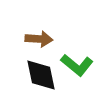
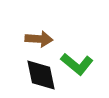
green L-shape: moved 1 px up
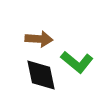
green L-shape: moved 2 px up
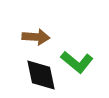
brown arrow: moved 3 px left, 2 px up
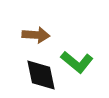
brown arrow: moved 2 px up
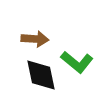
brown arrow: moved 1 px left, 4 px down
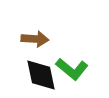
green L-shape: moved 5 px left, 7 px down
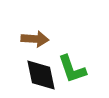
green L-shape: rotated 32 degrees clockwise
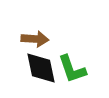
black diamond: moved 7 px up
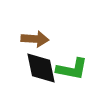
green L-shape: rotated 60 degrees counterclockwise
